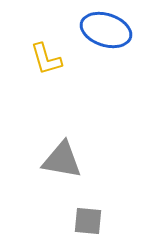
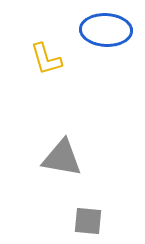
blue ellipse: rotated 15 degrees counterclockwise
gray triangle: moved 2 px up
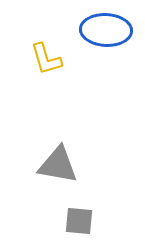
gray triangle: moved 4 px left, 7 px down
gray square: moved 9 px left
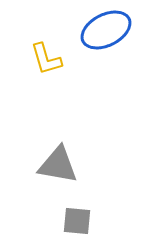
blue ellipse: rotated 30 degrees counterclockwise
gray square: moved 2 px left
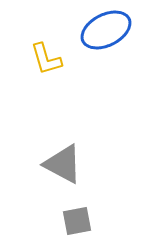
gray triangle: moved 5 px right, 1 px up; rotated 18 degrees clockwise
gray square: rotated 16 degrees counterclockwise
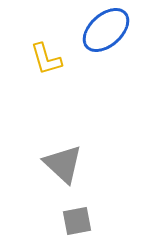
blue ellipse: rotated 15 degrees counterclockwise
gray triangle: rotated 15 degrees clockwise
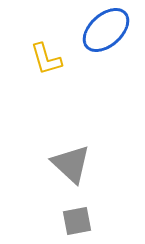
gray triangle: moved 8 px right
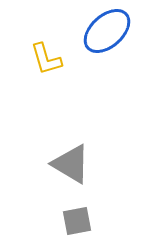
blue ellipse: moved 1 px right, 1 px down
gray triangle: rotated 12 degrees counterclockwise
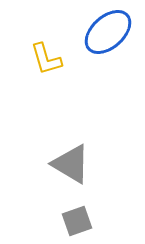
blue ellipse: moved 1 px right, 1 px down
gray square: rotated 8 degrees counterclockwise
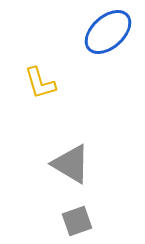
yellow L-shape: moved 6 px left, 24 px down
